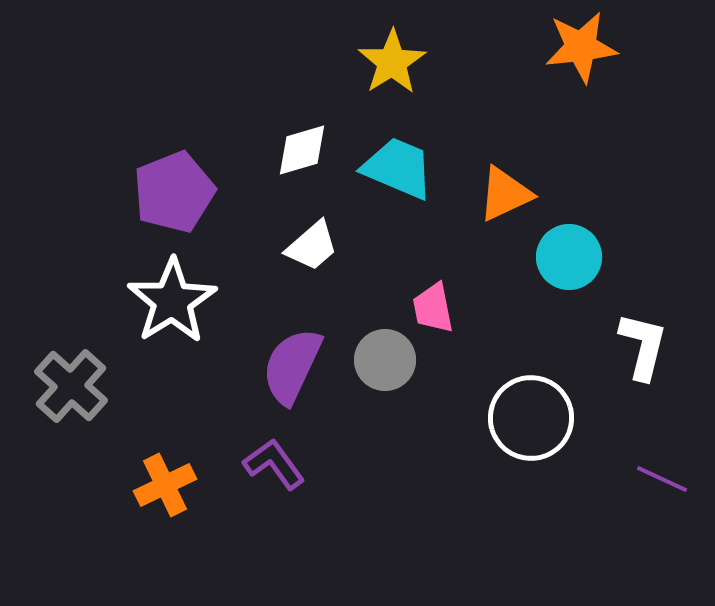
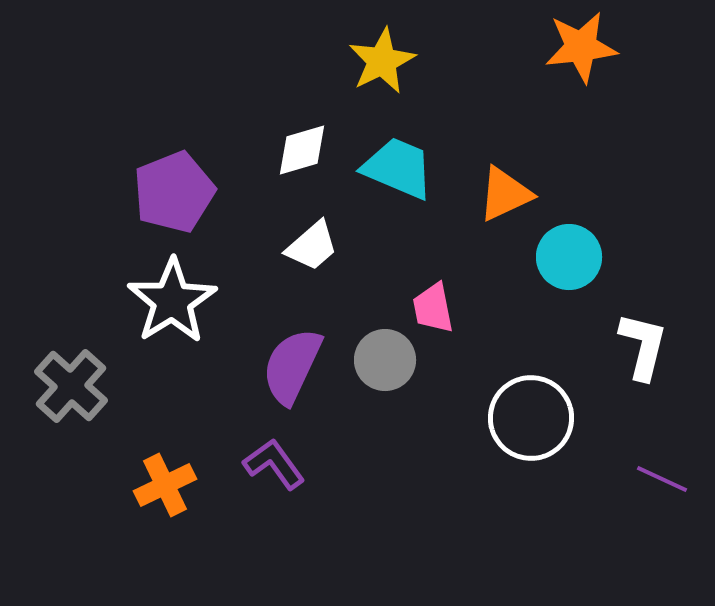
yellow star: moved 10 px left, 1 px up; rotated 6 degrees clockwise
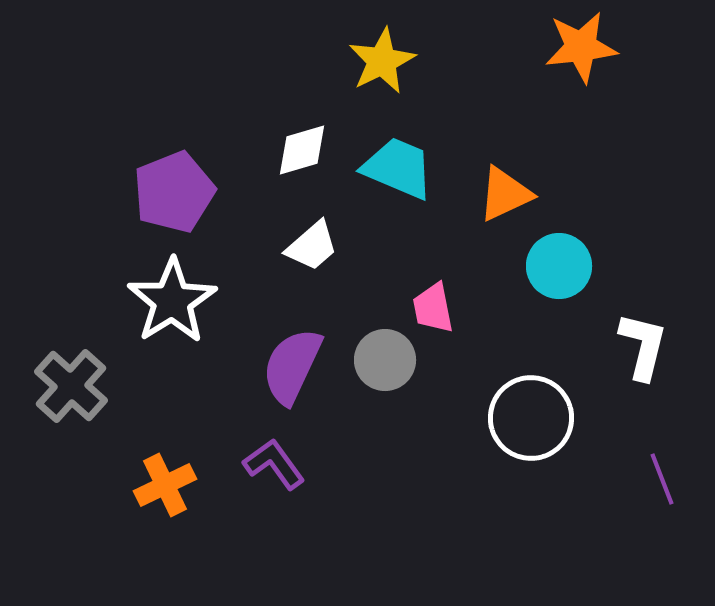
cyan circle: moved 10 px left, 9 px down
purple line: rotated 44 degrees clockwise
